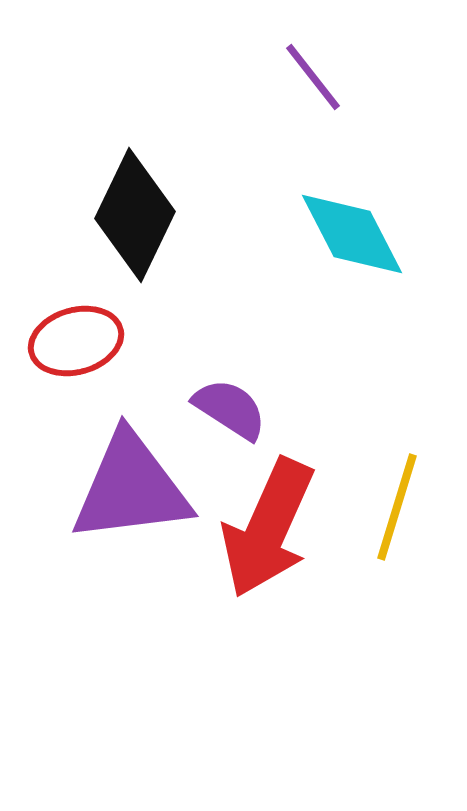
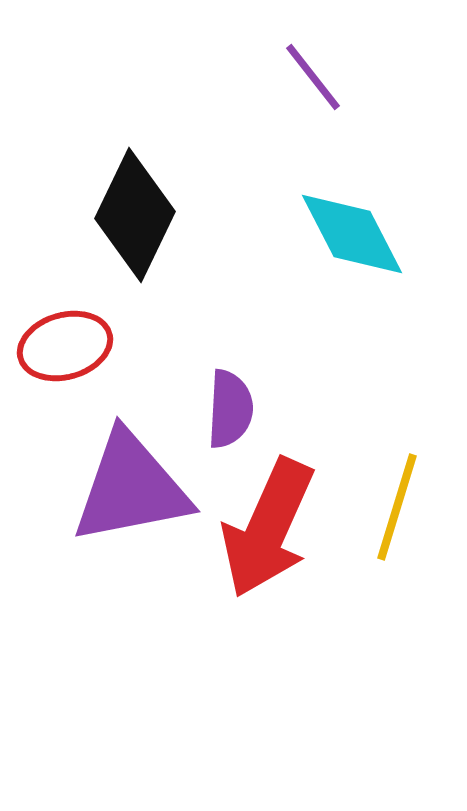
red ellipse: moved 11 px left, 5 px down
purple semicircle: rotated 60 degrees clockwise
purple triangle: rotated 4 degrees counterclockwise
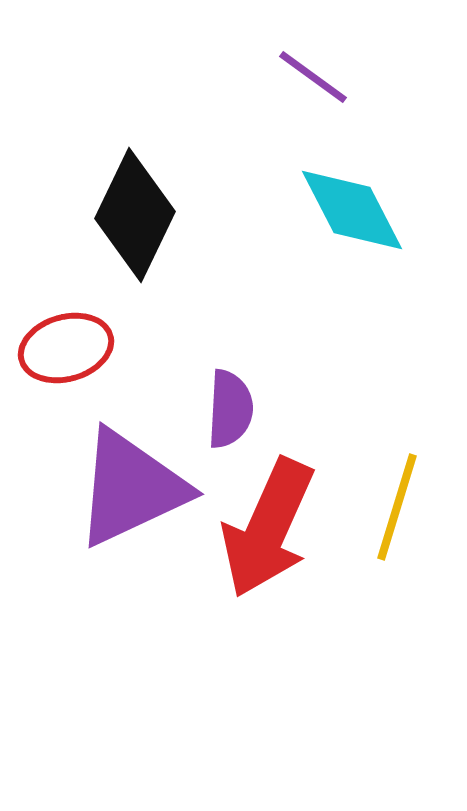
purple line: rotated 16 degrees counterclockwise
cyan diamond: moved 24 px up
red ellipse: moved 1 px right, 2 px down
purple triangle: rotated 14 degrees counterclockwise
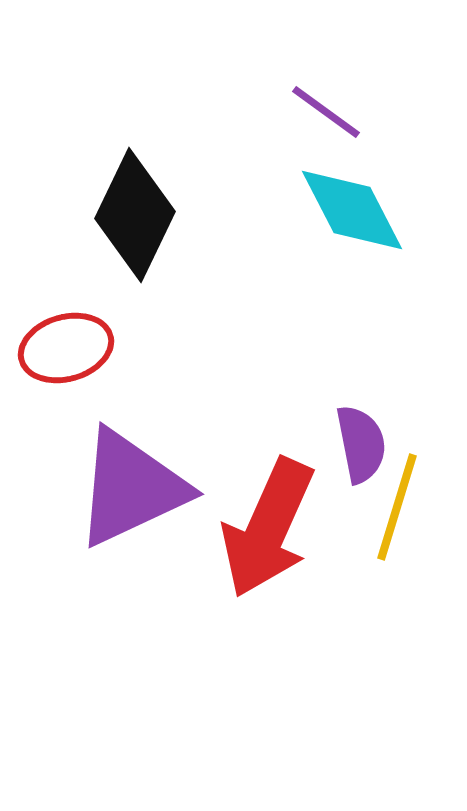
purple line: moved 13 px right, 35 px down
purple semicircle: moved 131 px right, 35 px down; rotated 14 degrees counterclockwise
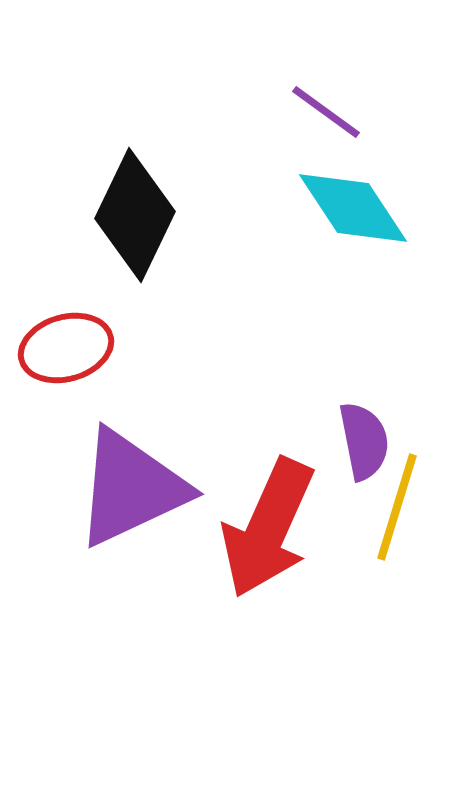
cyan diamond: moved 1 px right, 2 px up; rotated 6 degrees counterclockwise
purple semicircle: moved 3 px right, 3 px up
